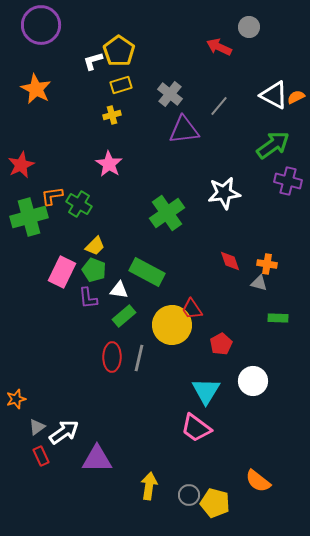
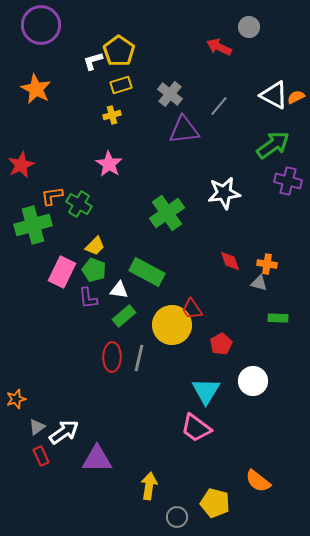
green cross at (29, 217): moved 4 px right, 8 px down
gray circle at (189, 495): moved 12 px left, 22 px down
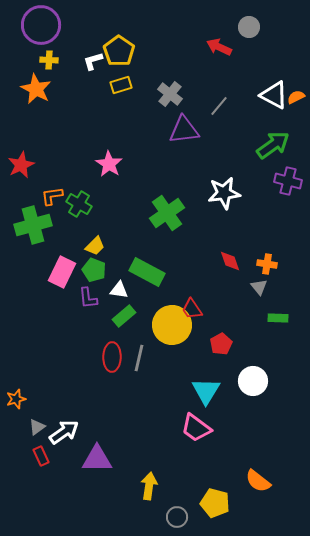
yellow cross at (112, 115): moved 63 px left, 55 px up; rotated 18 degrees clockwise
gray triangle at (259, 283): moved 4 px down; rotated 36 degrees clockwise
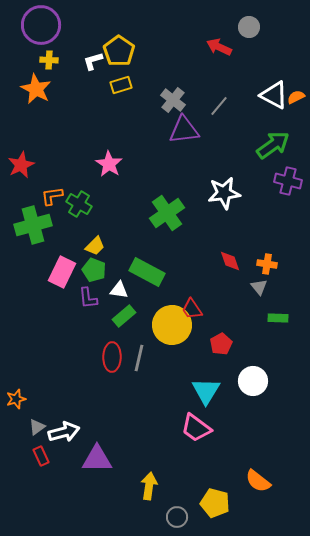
gray cross at (170, 94): moved 3 px right, 6 px down
white arrow at (64, 432): rotated 20 degrees clockwise
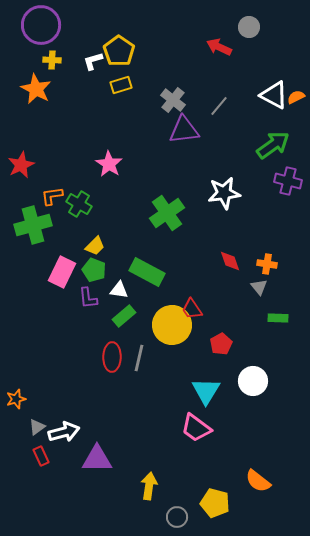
yellow cross at (49, 60): moved 3 px right
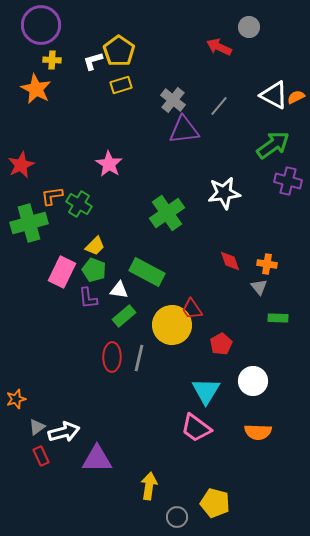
green cross at (33, 225): moved 4 px left, 2 px up
orange semicircle at (258, 481): moved 49 px up; rotated 36 degrees counterclockwise
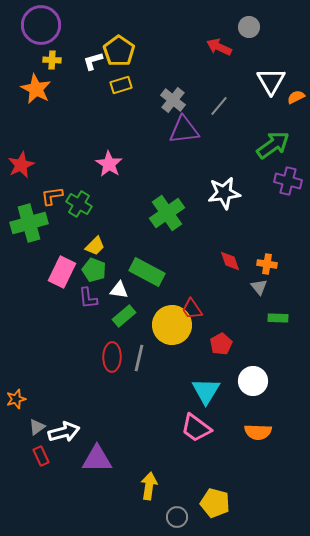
white triangle at (274, 95): moved 3 px left, 14 px up; rotated 32 degrees clockwise
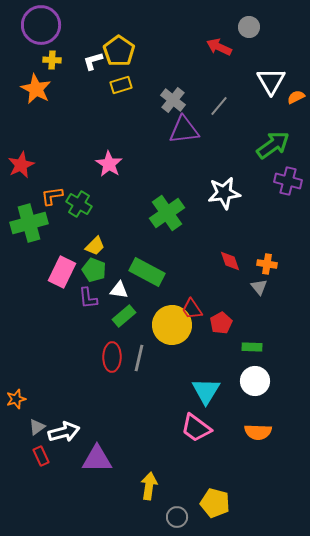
green rectangle at (278, 318): moved 26 px left, 29 px down
red pentagon at (221, 344): moved 21 px up
white circle at (253, 381): moved 2 px right
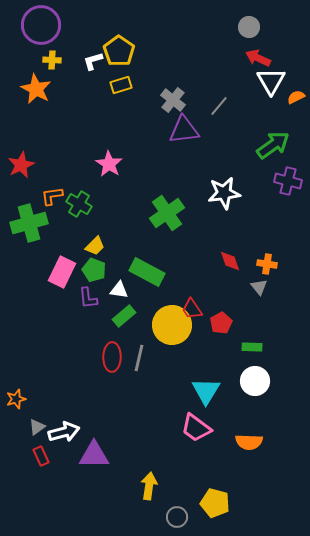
red arrow at (219, 47): moved 39 px right, 11 px down
orange semicircle at (258, 432): moved 9 px left, 10 px down
purple triangle at (97, 459): moved 3 px left, 4 px up
